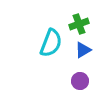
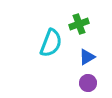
blue triangle: moved 4 px right, 7 px down
purple circle: moved 8 px right, 2 px down
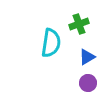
cyan semicircle: rotated 12 degrees counterclockwise
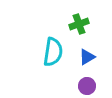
cyan semicircle: moved 2 px right, 9 px down
purple circle: moved 1 px left, 3 px down
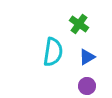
green cross: rotated 36 degrees counterclockwise
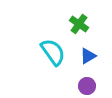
cyan semicircle: rotated 44 degrees counterclockwise
blue triangle: moved 1 px right, 1 px up
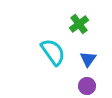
green cross: rotated 18 degrees clockwise
blue triangle: moved 3 px down; rotated 24 degrees counterclockwise
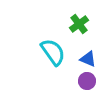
blue triangle: rotated 42 degrees counterclockwise
purple circle: moved 5 px up
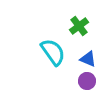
green cross: moved 2 px down
